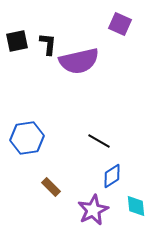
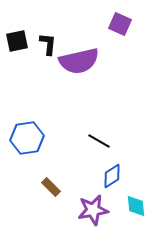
purple star: rotated 16 degrees clockwise
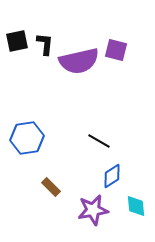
purple square: moved 4 px left, 26 px down; rotated 10 degrees counterclockwise
black L-shape: moved 3 px left
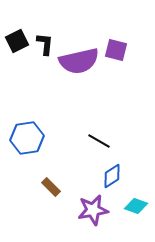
black square: rotated 15 degrees counterclockwise
cyan diamond: rotated 65 degrees counterclockwise
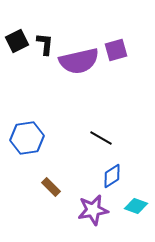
purple square: rotated 30 degrees counterclockwise
black line: moved 2 px right, 3 px up
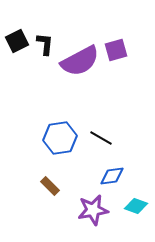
purple semicircle: moved 1 px right; rotated 15 degrees counterclockwise
blue hexagon: moved 33 px right
blue diamond: rotated 25 degrees clockwise
brown rectangle: moved 1 px left, 1 px up
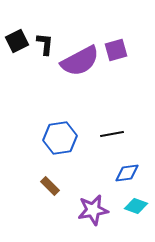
black line: moved 11 px right, 4 px up; rotated 40 degrees counterclockwise
blue diamond: moved 15 px right, 3 px up
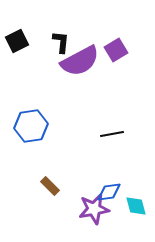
black L-shape: moved 16 px right, 2 px up
purple square: rotated 15 degrees counterclockwise
blue hexagon: moved 29 px left, 12 px up
blue diamond: moved 18 px left, 19 px down
cyan diamond: rotated 55 degrees clockwise
purple star: moved 1 px right, 1 px up
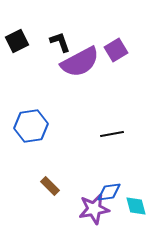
black L-shape: moved 1 px left; rotated 25 degrees counterclockwise
purple semicircle: moved 1 px down
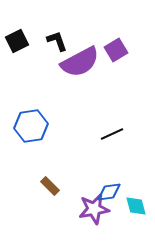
black L-shape: moved 3 px left, 1 px up
black line: rotated 15 degrees counterclockwise
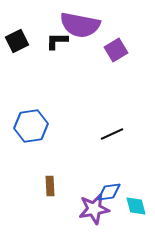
black L-shape: rotated 70 degrees counterclockwise
purple semicircle: moved 37 px up; rotated 39 degrees clockwise
brown rectangle: rotated 42 degrees clockwise
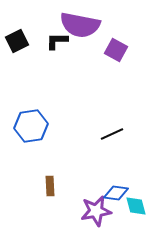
purple square: rotated 30 degrees counterclockwise
blue diamond: moved 7 px right, 1 px down; rotated 15 degrees clockwise
purple star: moved 2 px right, 2 px down
